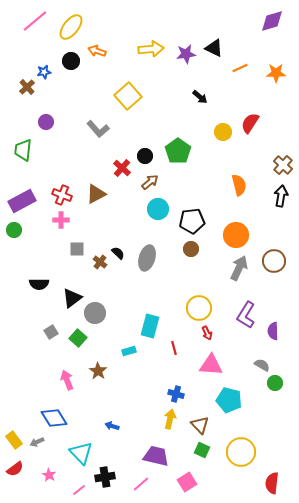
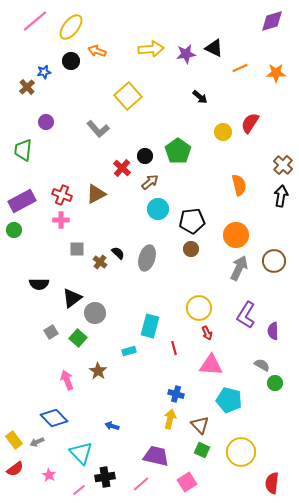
blue diamond at (54, 418): rotated 12 degrees counterclockwise
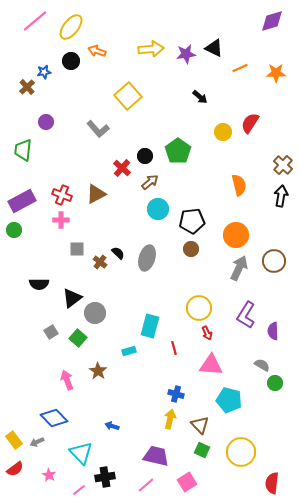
pink line at (141, 484): moved 5 px right, 1 px down
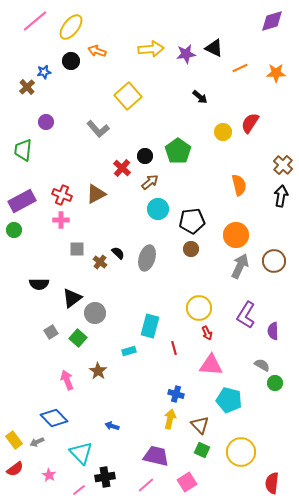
gray arrow at (239, 268): moved 1 px right, 2 px up
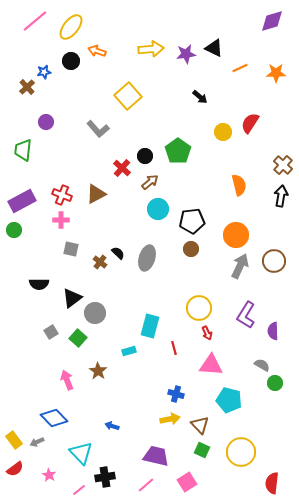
gray square at (77, 249): moved 6 px left; rotated 14 degrees clockwise
yellow arrow at (170, 419): rotated 66 degrees clockwise
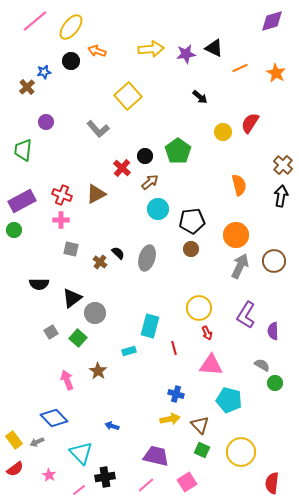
orange star at (276, 73): rotated 30 degrees clockwise
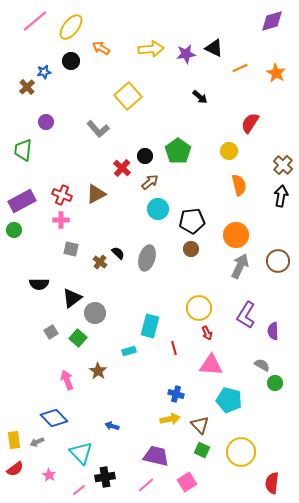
orange arrow at (97, 51): moved 4 px right, 3 px up; rotated 12 degrees clockwise
yellow circle at (223, 132): moved 6 px right, 19 px down
brown circle at (274, 261): moved 4 px right
yellow rectangle at (14, 440): rotated 30 degrees clockwise
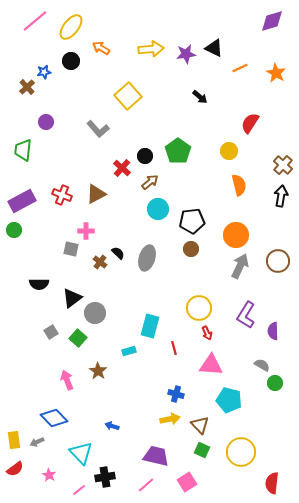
pink cross at (61, 220): moved 25 px right, 11 px down
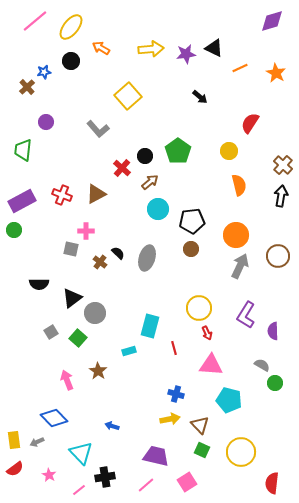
brown circle at (278, 261): moved 5 px up
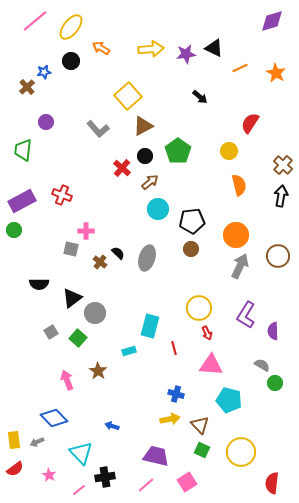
brown triangle at (96, 194): moved 47 px right, 68 px up
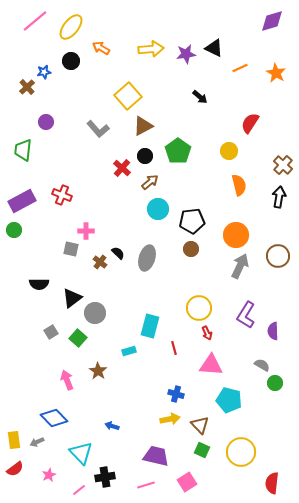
black arrow at (281, 196): moved 2 px left, 1 px down
pink star at (49, 475): rotated 16 degrees clockwise
pink line at (146, 485): rotated 24 degrees clockwise
